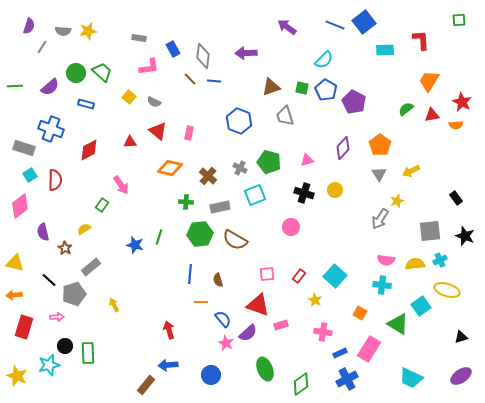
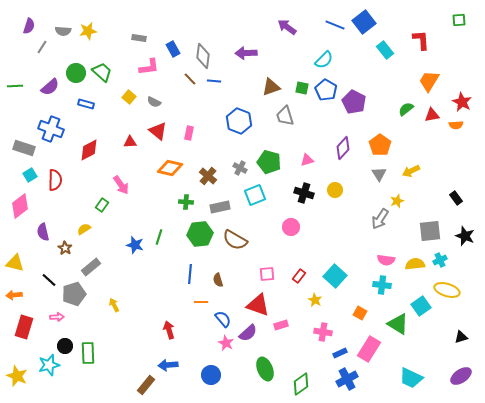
cyan rectangle at (385, 50): rotated 54 degrees clockwise
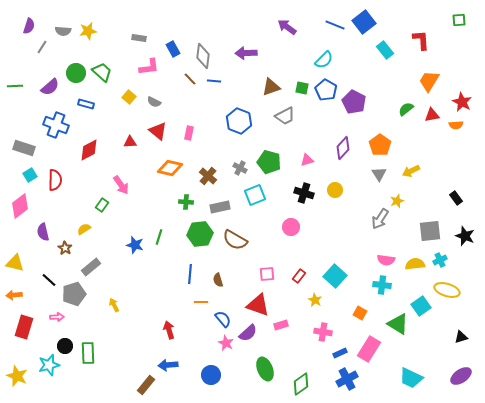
gray trapezoid at (285, 116): rotated 100 degrees counterclockwise
blue cross at (51, 129): moved 5 px right, 4 px up
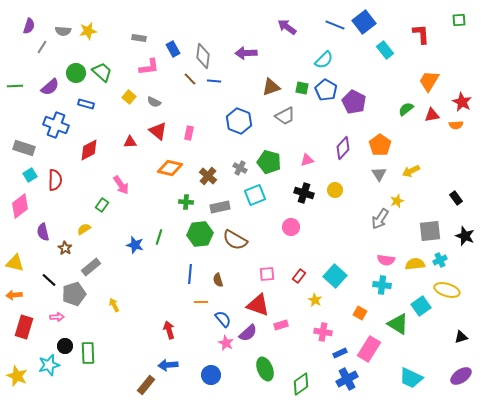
red L-shape at (421, 40): moved 6 px up
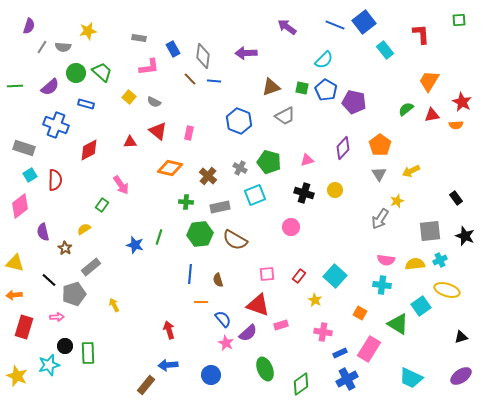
gray semicircle at (63, 31): moved 16 px down
purple pentagon at (354, 102): rotated 15 degrees counterclockwise
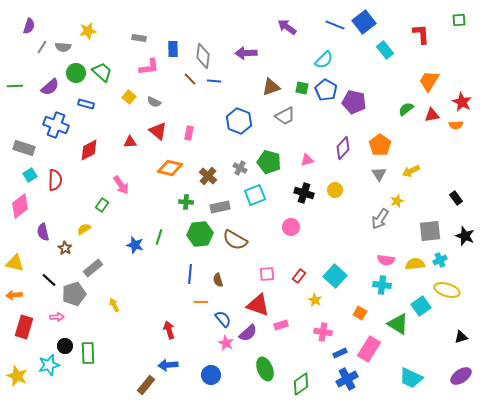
blue rectangle at (173, 49): rotated 28 degrees clockwise
gray rectangle at (91, 267): moved 2 px right, 1 px down
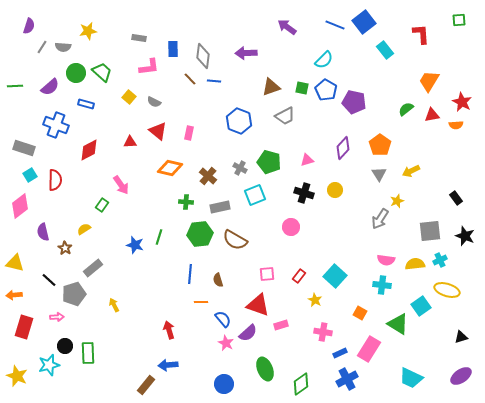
blue circle at (211, 375): moved 13 px right, 9 px down
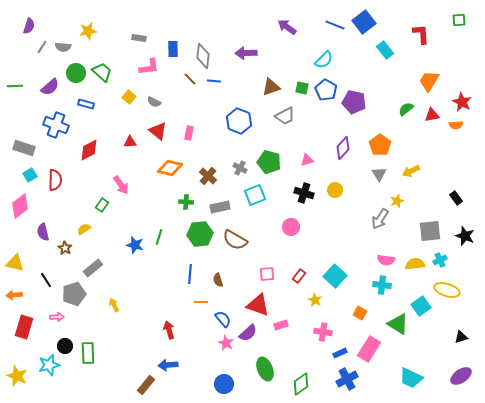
black line at (49, 280): moved 3 px left; rotated 14 degrees clockwise
